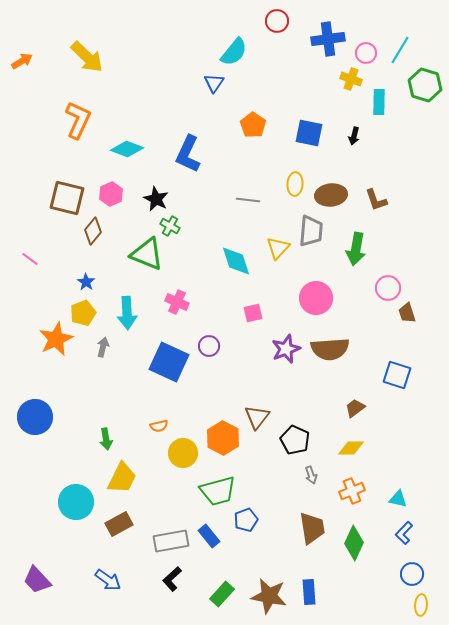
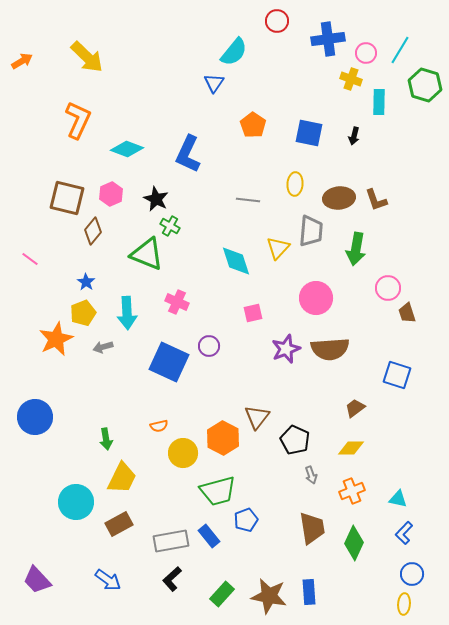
brown ellipse at (331, 195): moved 8 px right, 3 px down
gray arrow at (103, 347): rotated 120 degrees counterclockwise
yellow ellipse at (421, 605): moved 17 px left, 1 px up
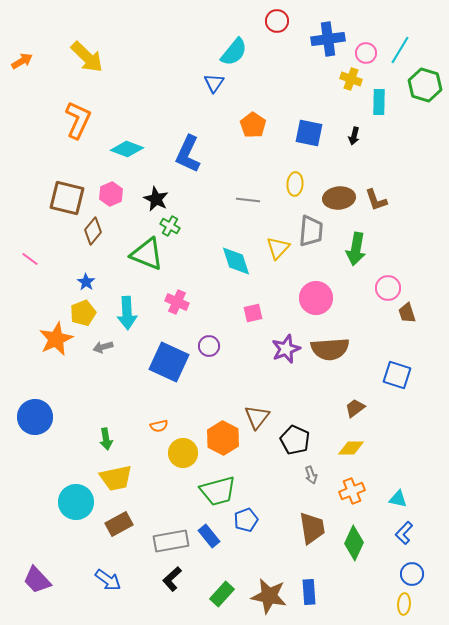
yellow trapezoid at (122, 478): moved 6 px left; rotated 52 degrees clockwise
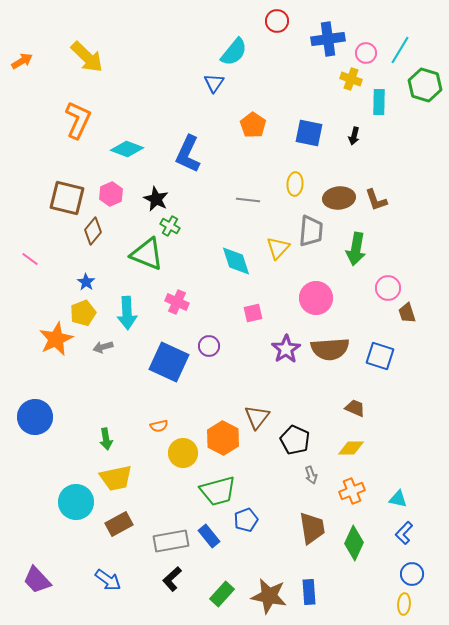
purple star at (286, 349): rotated 12 degrees counterclockwise
blue square at (397, 375): moved 17 px left, 19 px up
brown trapezoid at (355, 408): rotated 60 degrees clockwise
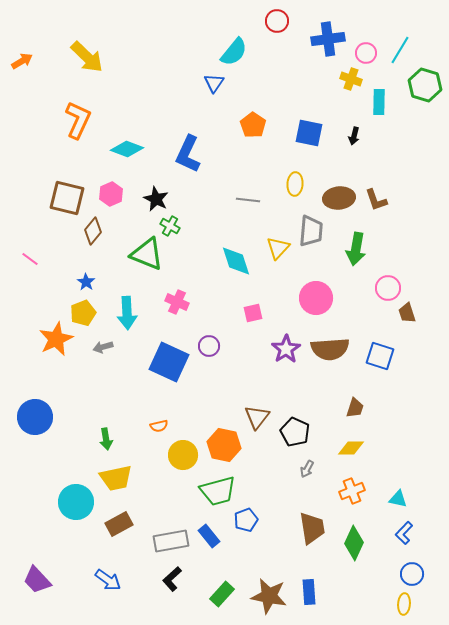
brown trapezoid at (355, 408): rotated 85 degrees clockwise
orange hexagon at (223, 438): moved 1 px right, 7 px down; rotated 16 degrees counterclockwise
black pentagon at (295, 440): moved 8 px up
yellow circle at (183, 453): moved 2 px down
gray arrow at (311, 475): moved 4 px left, 6 px up; rotated 48 degrees clockwise
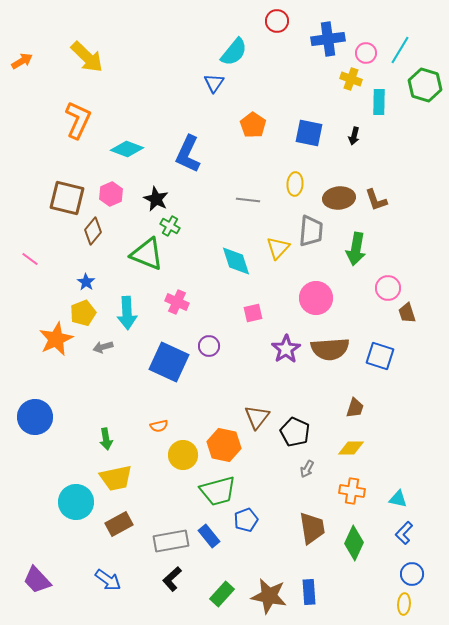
orange cross at (352, 491): rotated 30 degrees clockwise
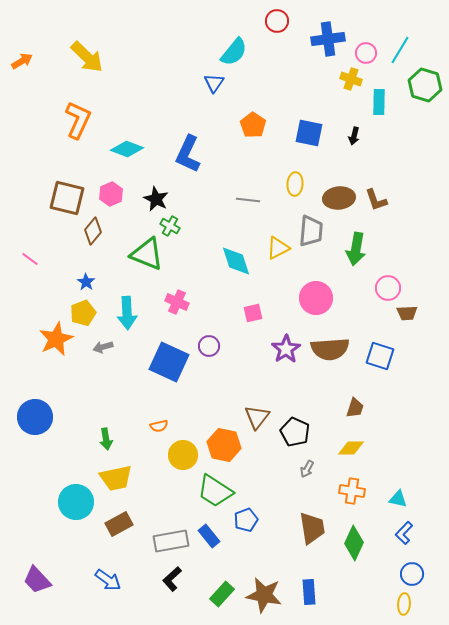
yellow triangle at (278, 248): rotated 20 degrees clockwise
brown trapezoid at (407, 313): rotated 75 degrees counterclockwise
green trapezoid at (218, 491): moved 3 px left; rotated 48 degrees clockwise
brown star at (269, 596): moved 5 px left, 1 px up
